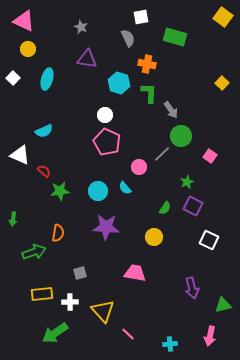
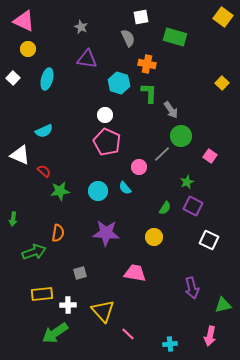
purple star at (106, 227): moved 6 px down
white cross at (70, 302): moved 2 px left, 3 px down
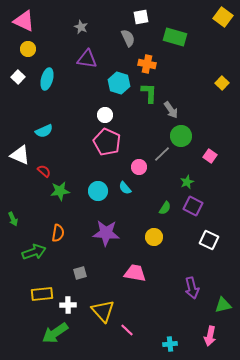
white square at (13, 78): moved 5 px right, 1 px up
green arrow at (13, 219): rotated 32 degrees counterclockwise
pink line at (128, 334): moved 1 px left, 4 px up
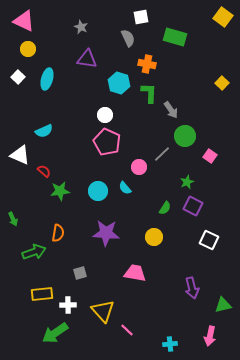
green circle at (181, 136): moved 4 px right
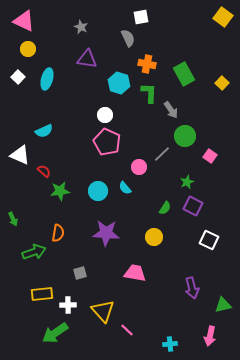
green rectangle at (175, 37): moved 9 px right, 37 px down; rotated 45 degrees clockwise
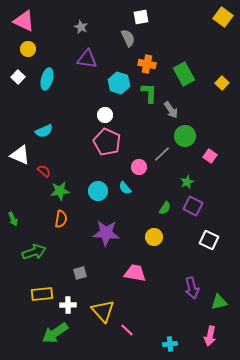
orange semicircle at (58, 233): moved 3 px right, 14 px up
green triangle at (223, 305): moved 4 px left, 3 px up
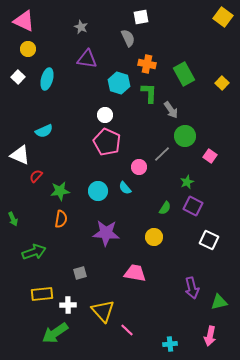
red semicircle at (44, 171): moved 8 px left, 5 px down; rotated 88 degrees counterclockwise
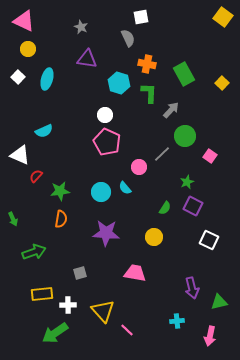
gray arrow at (171, 110): rotated 102 degrees counterclockwise
cyan circle at (98, 191): moved 3 px right, 1 px down
cyan cross at (170, 344): moved 7 px right, 23 px up
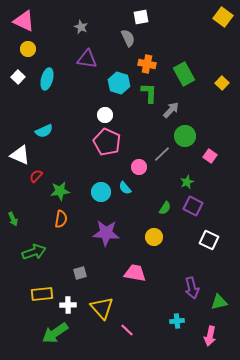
yellow triangle at (103, 311): moved 1 px left, 3 px up
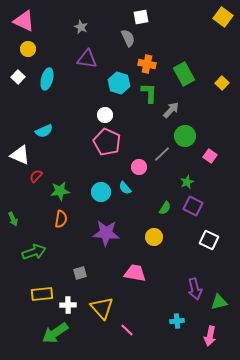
purple arrow at (192, 288): moved 3 px right, 1 px down
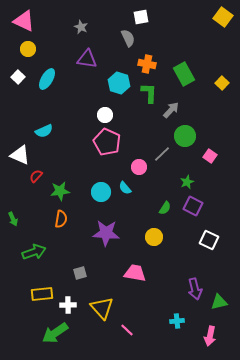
cyan ellipse at (47, 79): rotated 15 degrees clockwise
